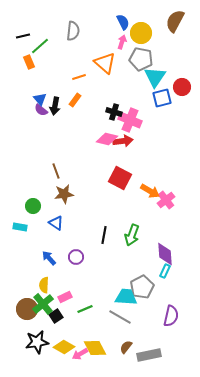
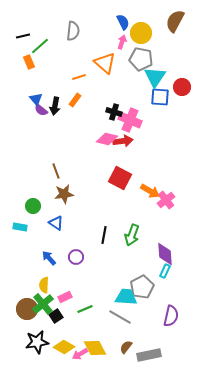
blue square at (162, 98): moved 2 px left, 1 px up; rotated 18 degrees clockwise
blue triangle at (40, 99): moved 4 px left
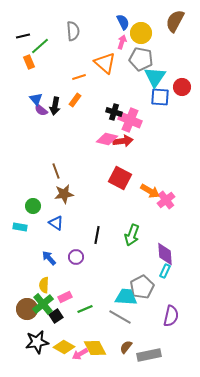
gray semicircle at (73, 31): rotated 12 degrees counterclockwise
black line at (104, 235): moved 7 px left
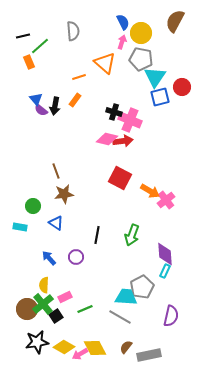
blue square at (160, 97): rotated 18 degrees counterclockwise
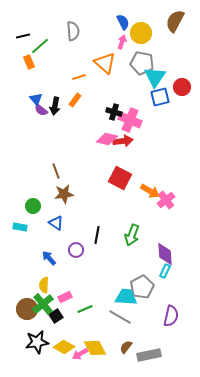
gray pentagon at (141, 59): moved 1 px right, 4 px down
purple circle at (76, 257): moved 7 px up
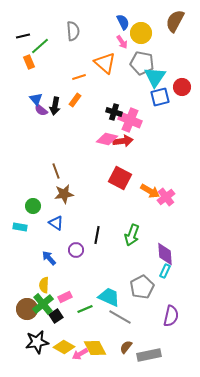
pink arrow at (122, 42): rotated 128 degrees clockwise
pink cross at (166, 200): moved 3 px up
cyan trapezoid at (126, 297): moved 17 px left; rotated 20 degrees clockwise
